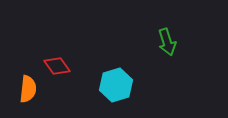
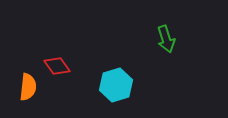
green arrow: moved 1 px left, 3 px up
orange semicircle: moved 2 px up
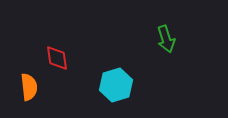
red diamond: moved 8 px up; rotated 28 degrees clockwise
orange semicircle: moved 1 px right; rotated 12 degrees counterclockwise
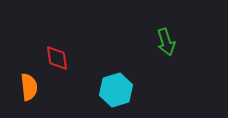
green arrow: moved 3 px down
cyan hexagon: moved 5 px down
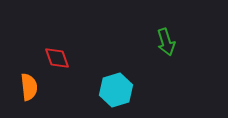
red diamond: rotated 12 degrees counterclockwise
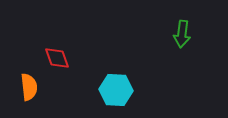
green arrow: moved 16 px right, 8 px up; rotated 24 degrees clockwise
cyan hexagon: rotated 20 degrees clockwise
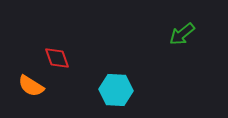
green arrow: rotated 44 degrees clockwise
orange semicircle: moved 2 px right, 1 px up; rotated 128 degrees clockwise
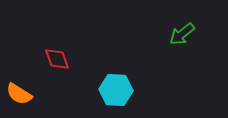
red diamond: moved 1 px down
orange semicircle: moved 12 px left, 8 px down
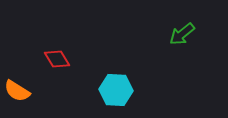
red diamond: rotated 12 degrees counterclockwise
orange semicircle: moved 2 px left, 3 px up
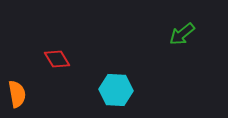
orange semicircle: moved 3 px down; rotated 132 degrees counterclockwise
